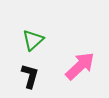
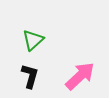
pink arrow: moved 10 px down
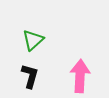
pink arrow: rotated 44 degrees counterclockwise
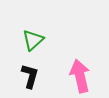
pink arrow: rotated 16 degrees counterclockwise
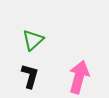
pink arrow: moved 1 px left, 1 px down; rotated 28 degrees clockwise
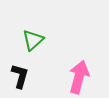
black L-shape: moved 10 px left
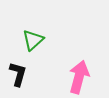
black L-shape: moved 2 px left, 2 px up
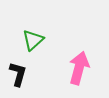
pink arrow: moved 9 px up
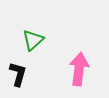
pink arrow: moved 1 px down; rotated 8 degrees counterclockwise
